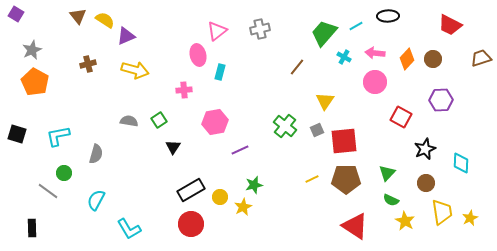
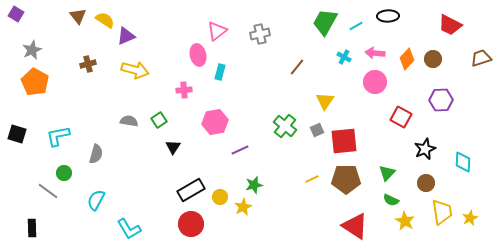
gray cross at (260, 29): moved 5 px down
green trapezoid at (324, 33): moved 1 px right, 11 px up; rotated 12 degrees counterclockwise
cyan diamond at (461, 163): moved 2 px right, 1 px up
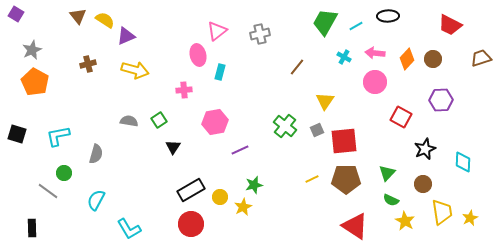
brown circle at (426, 183): moved 3 px left, 1 px down
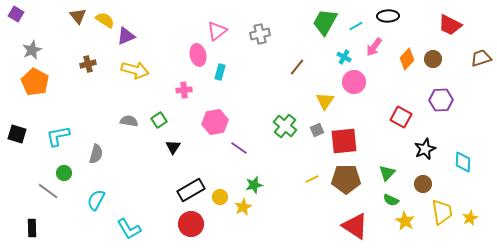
pink arrow at (375, 53): moved 1 px left, 6 px up; rotated 60 degrees counterclockwise
pink circle at (375, 82): moved 21 px left
purple line at (240, 150): moved 1 px left, 2 px up; rotated 60 degrees clockwise
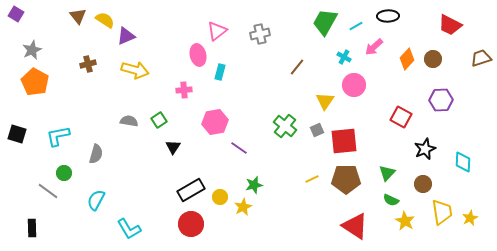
pink arrow at (374, 47): rotated 12 degrees clockwise
pink circle at (354, 82): moved 3 px down
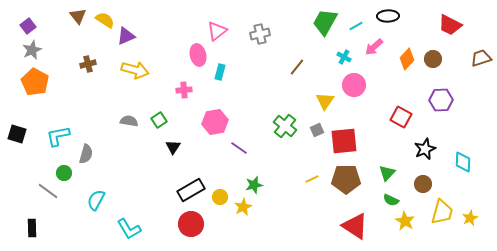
purple square at (16, 14): moved 12 px right, 12 px down; rotated 21 degrees clockwise
gray semicircle at (96, 154): moved 10 px left
yellow trapezoid at (442, 212): rotated 24 degrees clockwise
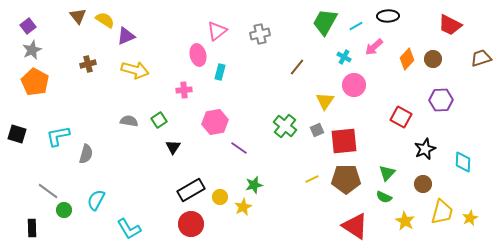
green circle at (64, 173): moved 37 px down
green semicircle at (391, 200): moved 7 px left, 3 px up
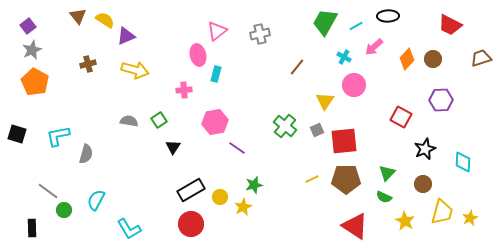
cyan rectangle at (220, 72): moved 4 px left, 2 px down
purple line at (239, 148): moved 2 px left
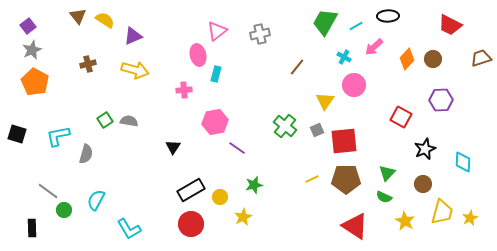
purple triangle at (126, 36): moved 7 px right
green square at (159, 120): moved 54 px left
yellow star at (243, 207): moved 10 px down
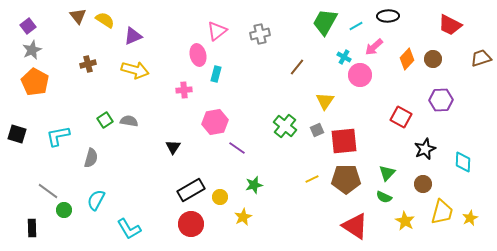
pink circle at (354, 85): moved 6 px right, 10 px up
gray semicircle at (86, 154): moved 5 px right, 4 px down
